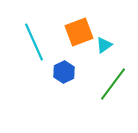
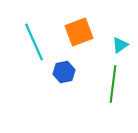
cyan triangle: moved 16 px right
blue hexagon: rotated 15 degrees clockwise
green line: rotated 30 degrees counterclockwise
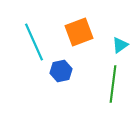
blue hexagon: moved 3 px left, 1 px up
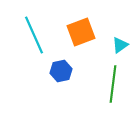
orange square: moved 2 px right
cyan line: moved 7 px up
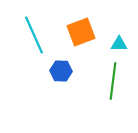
cyan triangle: moved 1 px left, 1 px up; rotated 36 degrees clockwise
blue hexagon: rotated 15 degrees clockwise
green line: moved 3 px up
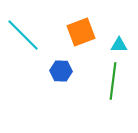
cyan line: moved 11 px left; rotated 21 degrees counterclockwise
cyan triangle: moved 1 px down
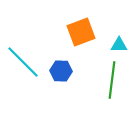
cyan line: moved 27 px down
green line: moved 1 px left, 1 px up
